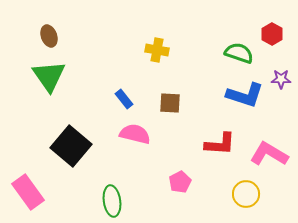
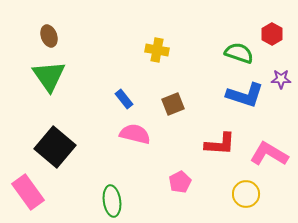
brown square: moved 3 px right, 1 px down; rotated 25 degrees counterclockwise
black square: moved 16 px left, 1 px down
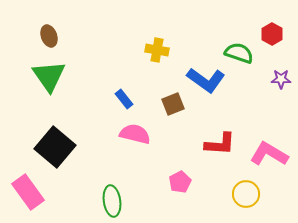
blue L-shape: moved 39 px left, 15 px up; rotated 18 degrees clockwise
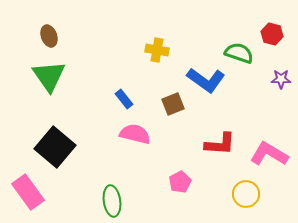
red hexagon: rotated 15 degrees counterclockwise
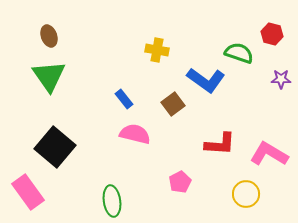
brown square: rotated 15 degrees counterclockwise
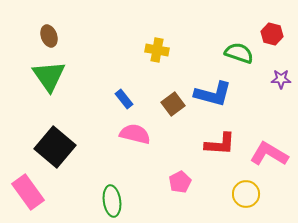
blue L-shape: moved 7 px right, 14 px down; rotated 21 degrees counterclockwise
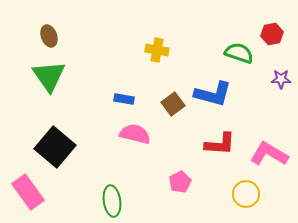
red hexagon: rotated 25 degrees counterclockwise
blue rectangle: rotated 42 degrees counterclockwise
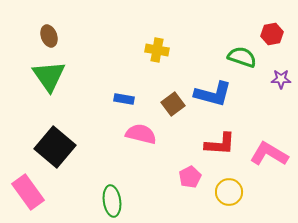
green semicircle: moved 3 px right, 4 px down
pink semicircle: moved 6 px right
pink pentagon: moved 10 px right, 5 px up
yellow circle: moved 17 px left, 2 px up
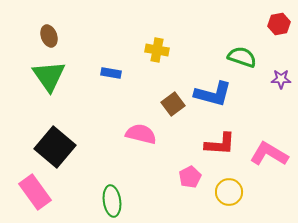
red hexagon: moved 7 px right, 10 px up
blue rectangle: moved 13 px left, 26 px up
pink rectangle: moved 7 px right
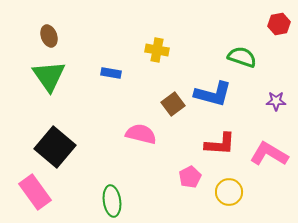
purple star: moved 5 px left, 22 px down
